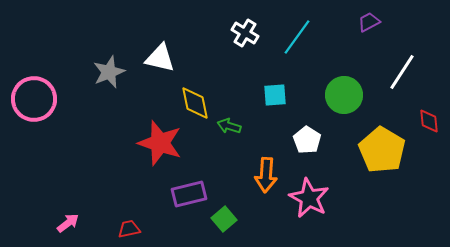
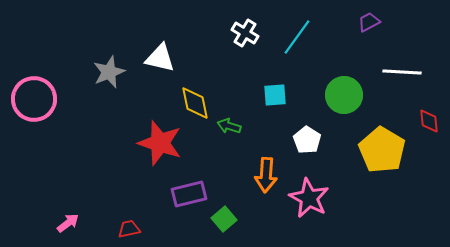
white line: rotated 60 degrees clockwise
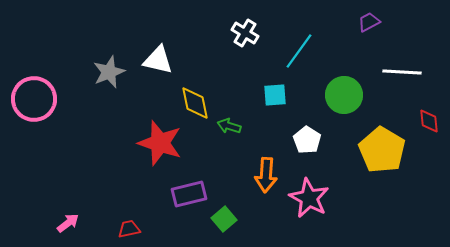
cyan line: moved 2 px right, 14 px down
white triangle: moved 2 px left, 2 px down
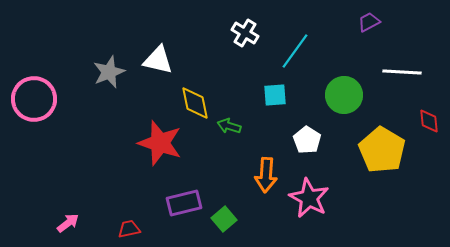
cyan line: moved 4 px left
purple rectangle: moved 5 px left, 9 px down
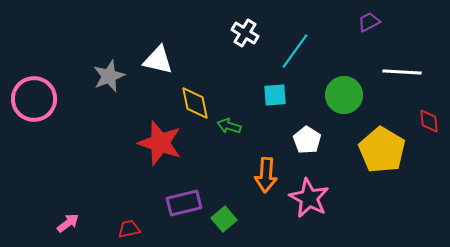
gray star: moved 4 px down
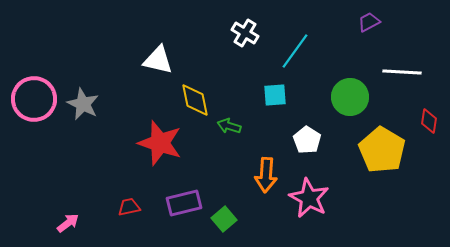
gray star: moved 26 px left, 28 px down; rotated 24 degrees counterclockwise
green circle: moved 6 px right, 2 px down
yellow diamond: moved 3 px up
red diamond: rotated 15 degrees clockwise
red trapezoid: moved 22 px up
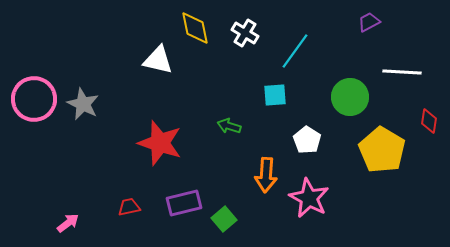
yellow diamond: moved 72 px up
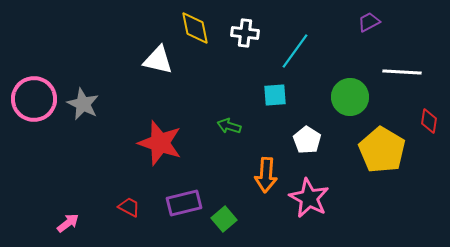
white cross: rotated 24 degrees counterclockwise
red trapezoid: rotated 40 degrees clockwise
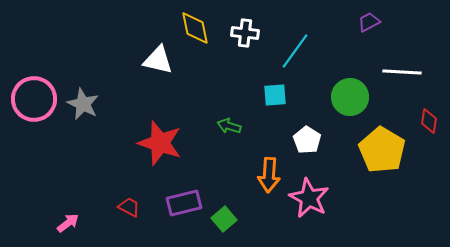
orange arrow: moved 3 px right
